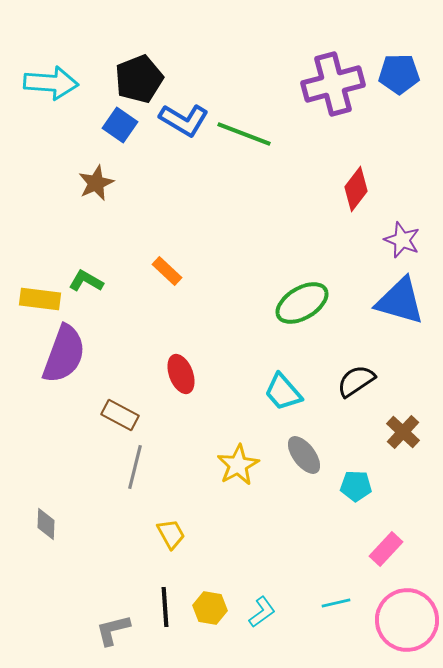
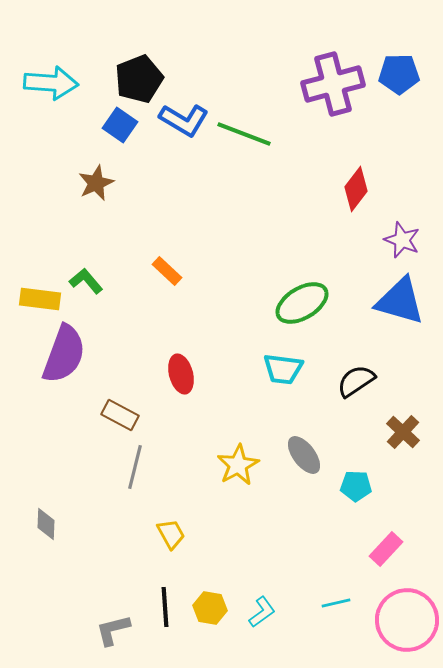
green L-shape: rotated 20 degrees clockwise
red ellipse: rotated 6 degrees clockwise
cyan trapezoid: moved 23 px up; rotated 42 degrees counterclockwise
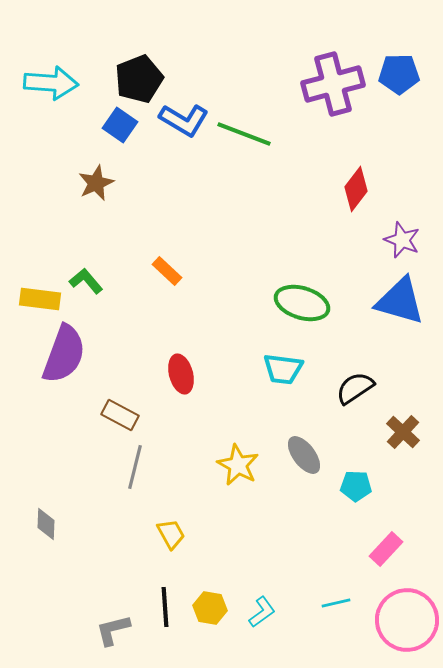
green ellipse: rotated 48 degrees clockwise
black semicircle: moved 1 px left, 7 px down
yellow star: rotated 15 degrees counterclockwise
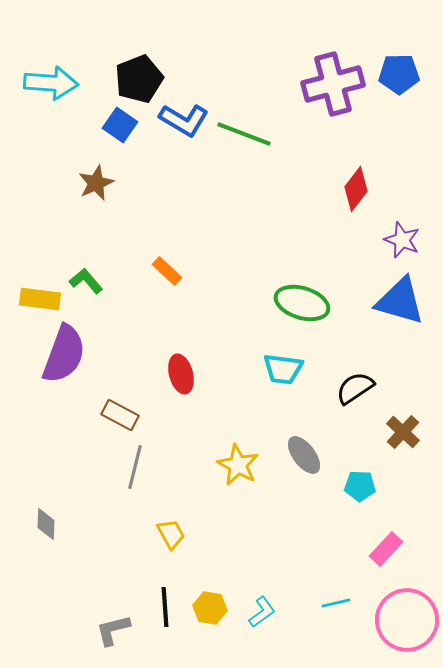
cyan pentagon: moved 4 px right
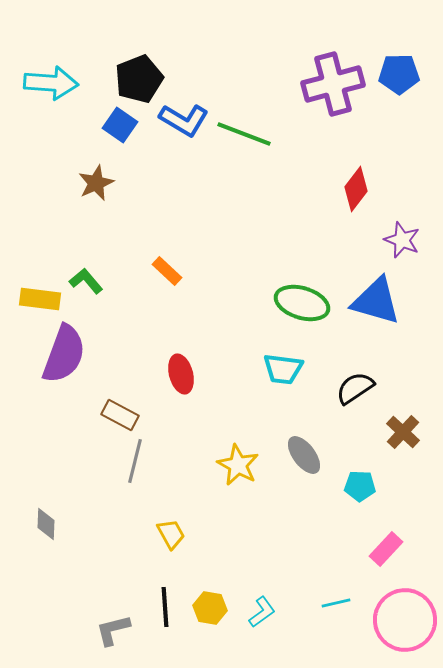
blue triangle: moved 24 px left
gray line: moved 6 px up
pink circle: moved 2 px left
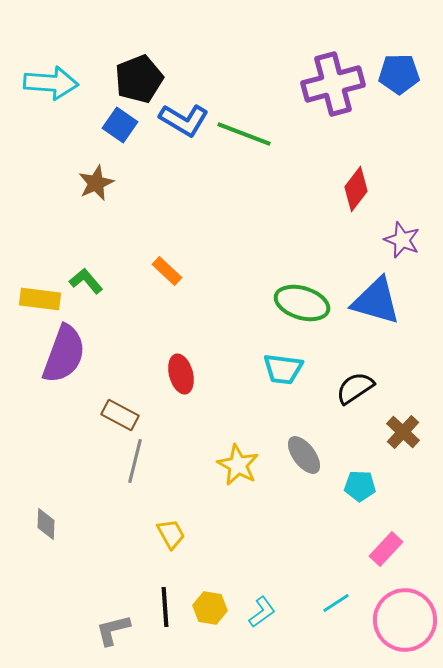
cyan line: rotated 20 degrees counterclockwise
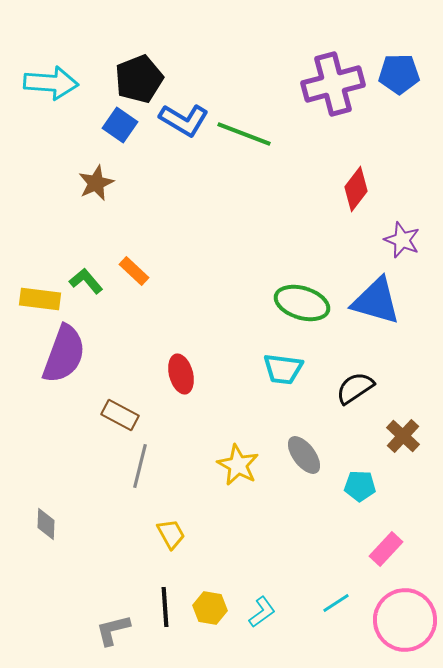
orange rectangle: moved 33 px left
brown cross: moved 4 px down
gray line: moved 5 px right, 5 px down
